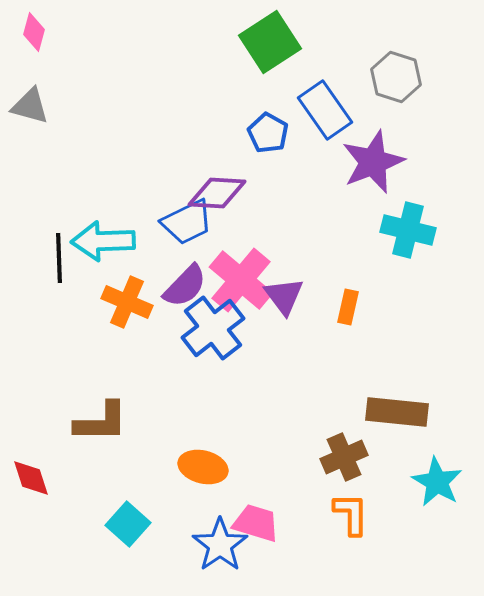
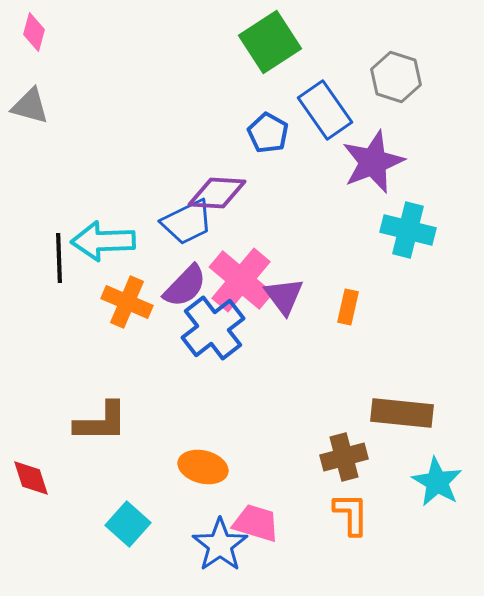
brown rectangle: moved 5 px right, 1 px down
brown cross: rotated 9 degrees clockwise
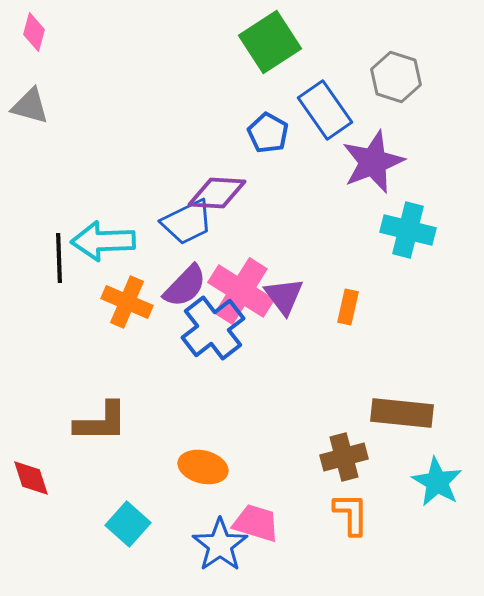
pink cross: moved 11 px down; rotated 8 degrees counterclockwise
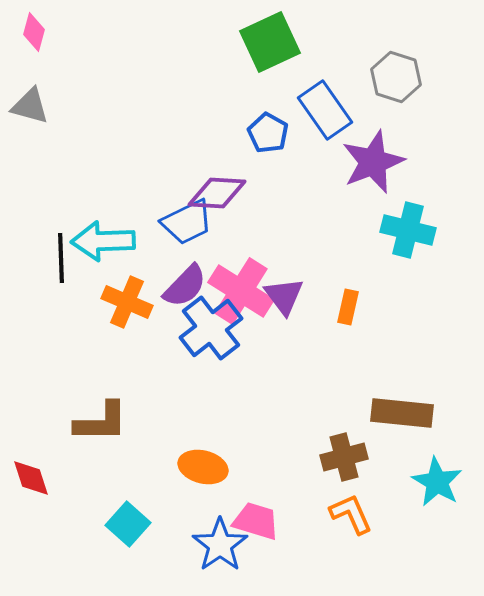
green square: rotated 8 degrees clockwise
black line: moved 2 px right
blue cross: moved 2 px left
orange L-shape: rotated 24 degrees counterclockwise
pink trapezoid: moved 2 px up
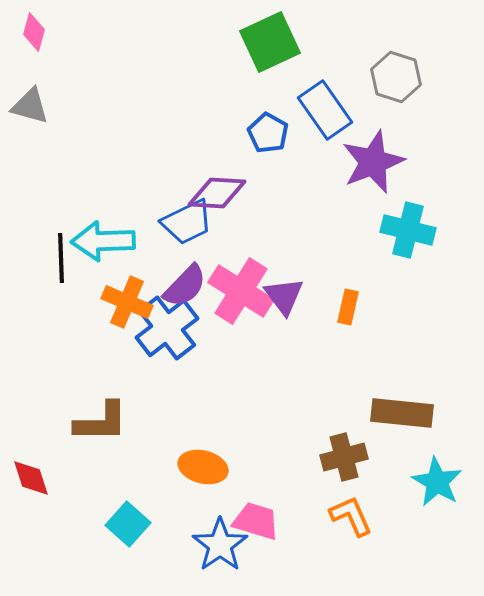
blue cross: moved 44 px left
orange L-shape: moved 2 px down
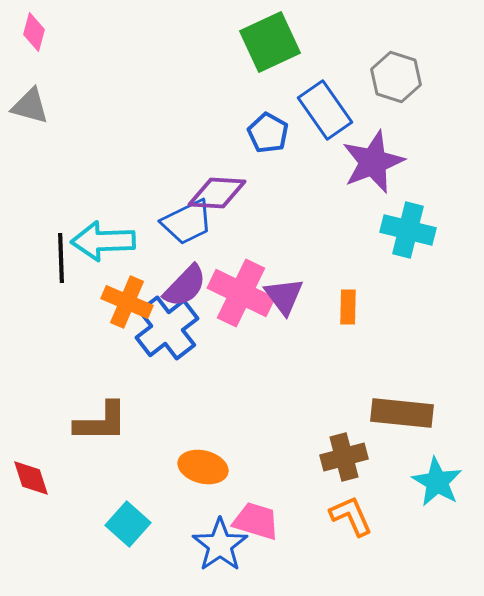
pink cross: moved 2 px down; rotated 6 degrees counterclockwise
orange rectangle: rotated 12 degrees counterclockwise
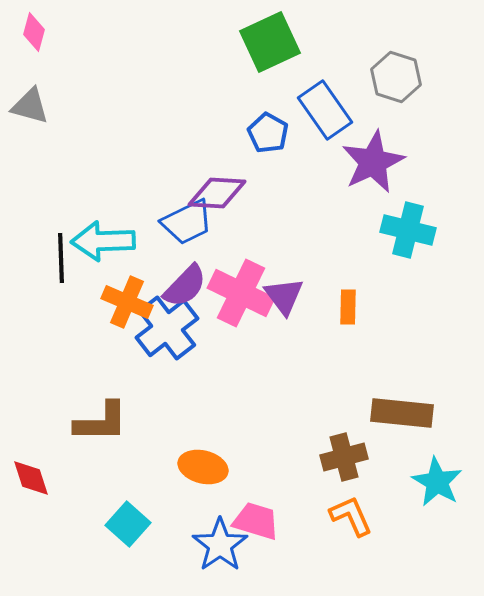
purple star: rotated 4 degrees counterclockwise
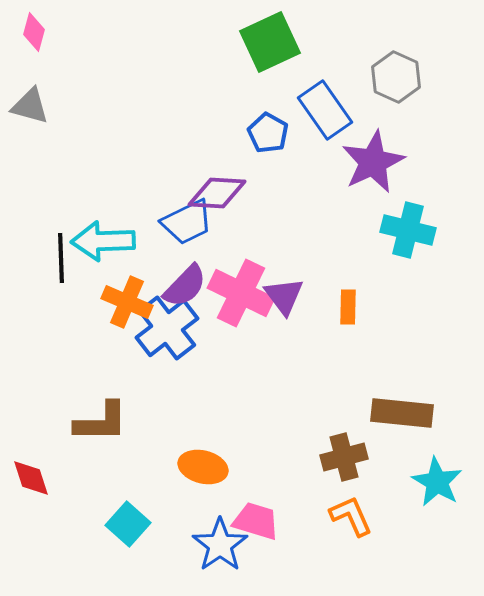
gray hexagon: rotated 6 degrees clockwise
